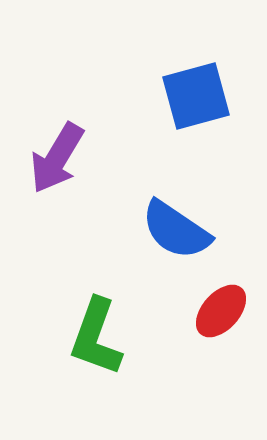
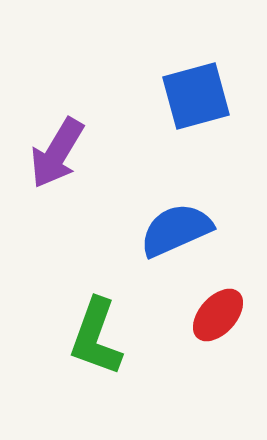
purple arrow: moved 5 px up
blue semicircle: rotated 122 degrees clockwise
red ellipse: moved 3 px left, 4 px down
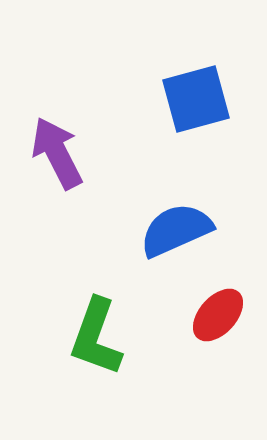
blue square: moved 3 px down
purple arrow: rotated 122 degrees clockwise
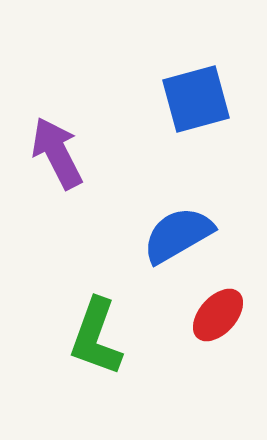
blue semicircle: moved 2 px right, 5 px down; rotated 6 degrees counterclockwise
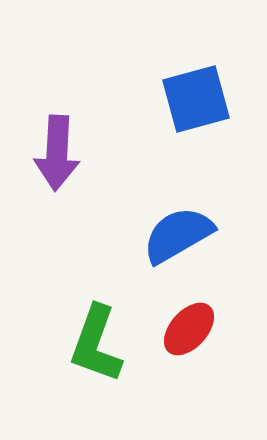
purple arrow: rotated 150 degrees counterclockwise
red ellipse: moved 29 px left, 14 px down
green L-shape: moved 7 px down
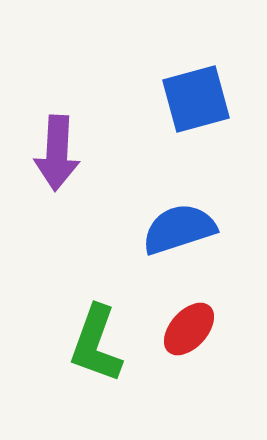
blue semicircle: moved 1 px right, 6 px up; rotated 12 degrees clockwise
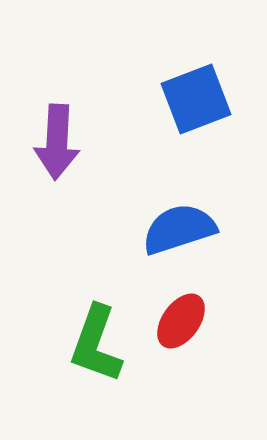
blue square: rotated 6 degrees counterclockwise
purple arrow: moved 11 px up
red ellipse: moved 8 px left, 8 px up; rotated 6 degrees counterclockwise
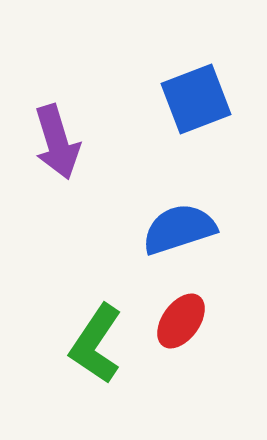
purple arrow: rotated 20 degrees counterclockwise
green L-shape: rotated 14 degrees clockwise
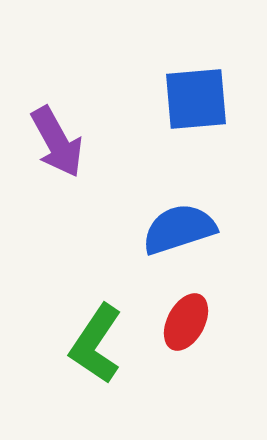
blue square: rotated 16 degrees clockwise
purple arrow: rotated 12 degrees counterclockwise
red ellipse: moved 5 px right, 1 px down; rotated 8 degrees counterclockwise
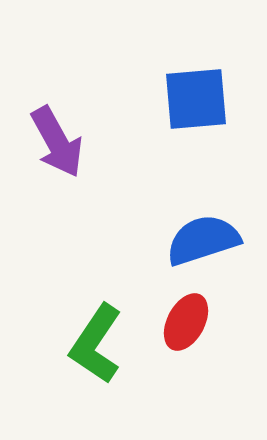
blue semicircle: moved 24 px right, 11 px down
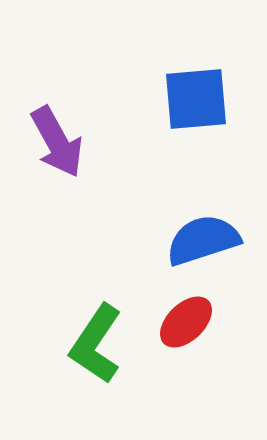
red ellipse: rotated 18 degrees clockwise
